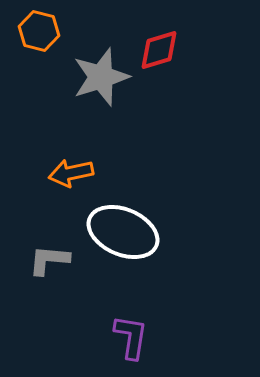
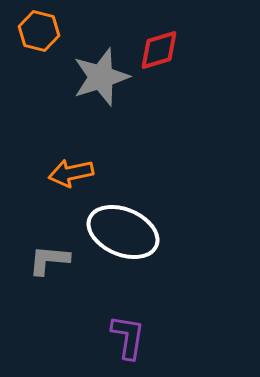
purple L-shape: moved 3 px left
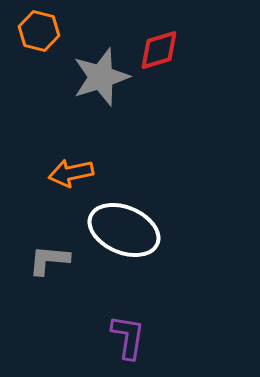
white ellipse: moved 1 px right, 2 px up
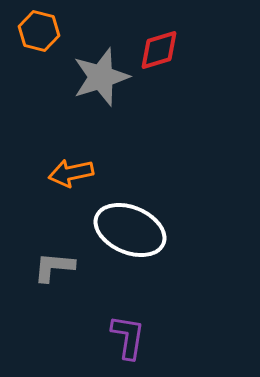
white ellipse: moved 6 px right
gray L-shape: moved 5 px right, 7 px down
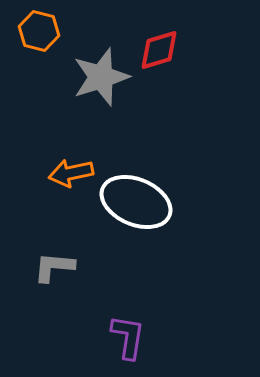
white ellipse: moved 6 px right, 28 px up
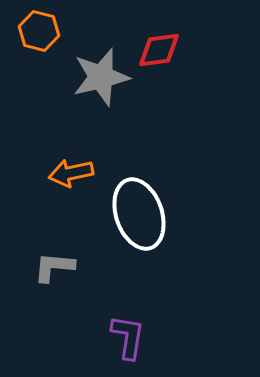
red diamond: rotated 9 degrees clockwise
gray star: rotated 4 degrees clockwise
white ellipse: moved 3 px right, 12 px down; rotated 48 degrees clockwise
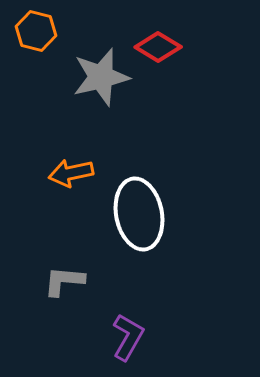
orange hexagon: moved 3 px left
red diamond: moved 1 px left, 3 px up; rotated 39 degrees clockwise
white ellipse: rotated 8 degrees clockwise
gray L-shape: moved 10 px right, 14 px down
purple L-shape: rotated 21 degrees clockwise
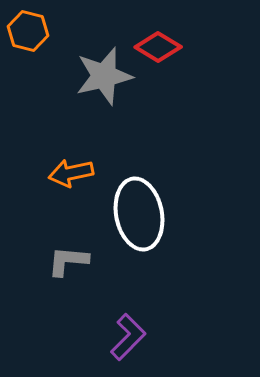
orange hexagon: moved 8 px left
gray star: moved 3 px right, 1 px up
gray L-shape: moved 4 px right, 20 px up
purple L-shape: rotated 15 degrees clockwise
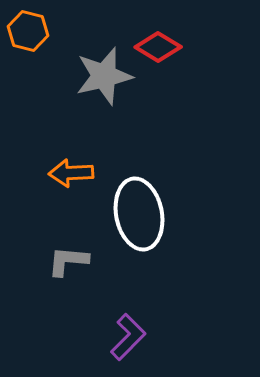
orange arrow: rotated 9 degrees clockwise
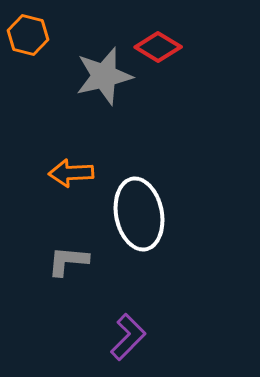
orange hexagon: moved 4 px down
